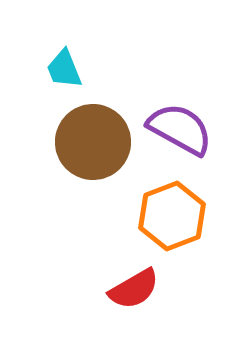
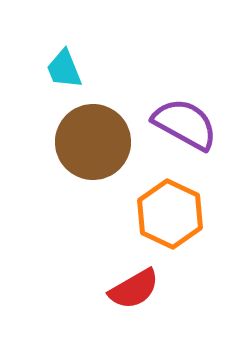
purple semicircle: moved 5 px right, 5 px up
orange hexagon: moved 2 px left, 2 px up; rotated 14 degrees counterclockwise
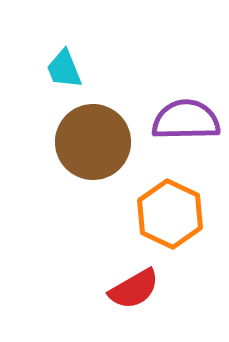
purple semicircle: moved 1 px right, 4 px up; rotated 30 degrees counterclockwise
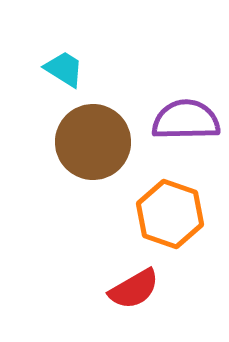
cyan trapezoid: rotated 144 degrees clockwise
orange hexagon: rotated 6 degrees counterclockwise
